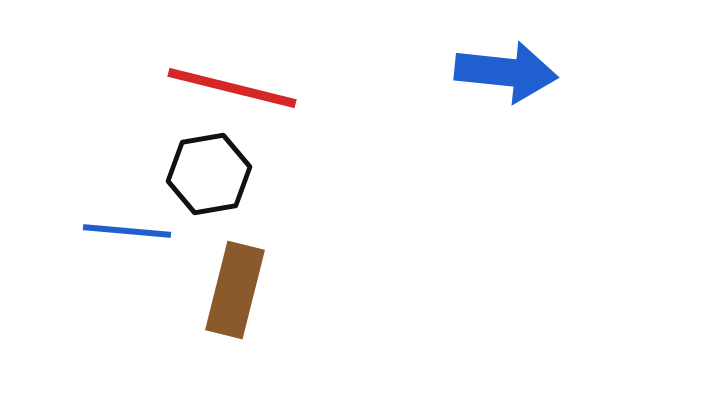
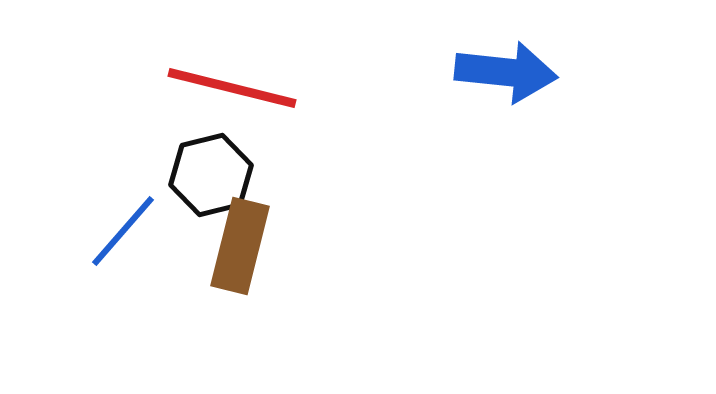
black hexagon: moved 2 px right, 1 px down; rotated 4 degrees counterclockwise
blue line: moved 4 px left; rotated 54 degrees counterclockwise
brown rectangle: moved 5 px right, 44 px up
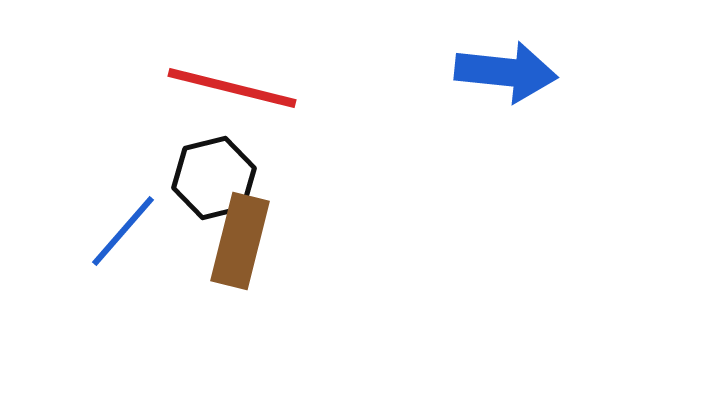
black hexagon: moved 3 px right, 3 px down
brown rectangle: moved 5 px up
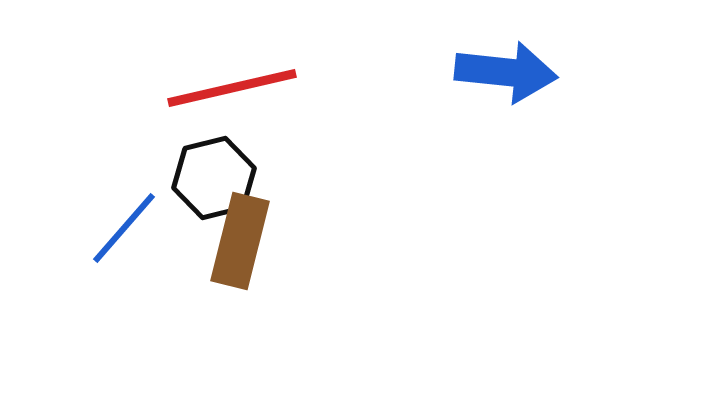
red line: rotated 27 degrees counterclockwise
blue line: moved 1 px right, 3 px up
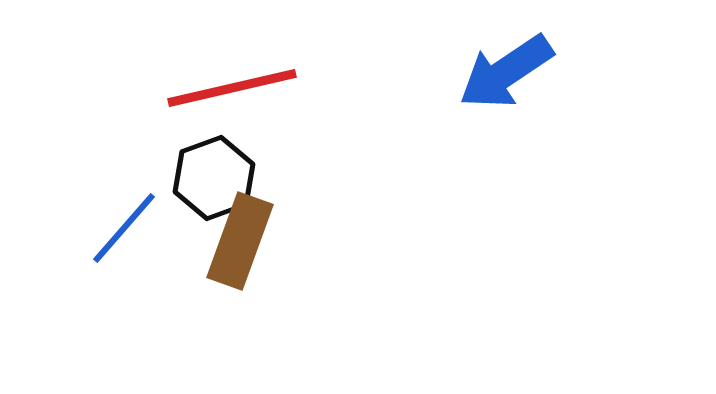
blue arrow: rotated 140 degrees clockwise
black hexagon: rotated 6 degrees counterclockwise
brown rectangle: rotated 6 degrees clockwise
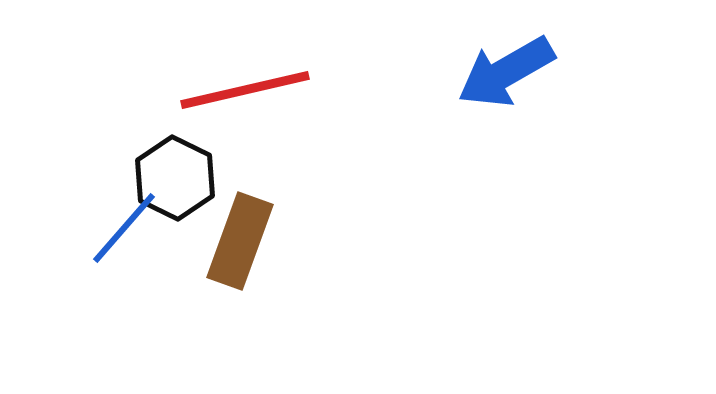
blue arrow: rotated 4 degrees clockwise
red line: moved 13 px right, 2 px down
black hexagon: moved 39 px left; rotated 14 degrees counterclockwise
